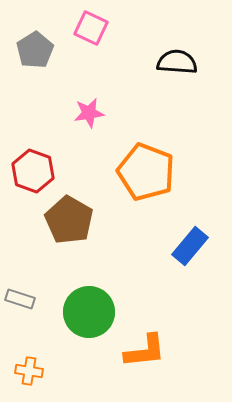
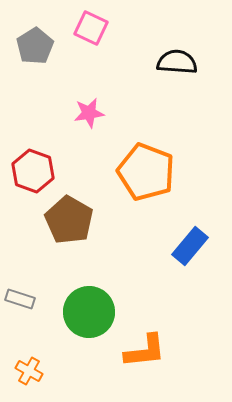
gray pentagon: moved 4 px up
orange cross: rotated 20 degrees clockwise
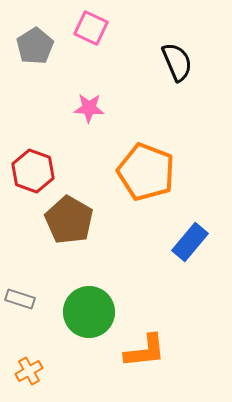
black semicircle: rotated 63 degrees clockwise
pink star: moved 5 px up; rotated 12 degrees clockwise
blue rectangle: moved 4 px up
orange cross: rotated 32 degrees clockwise
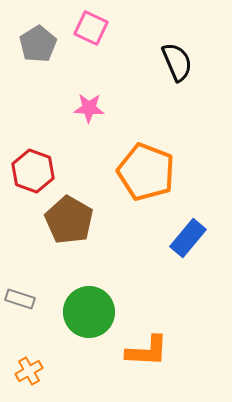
gray pentagon: moved 3 px right, 2 px up
blue rectangle: moved 2 px left, 4 px up
orange L-shape: moved 2 px right; rotated 9 degrees clockwise
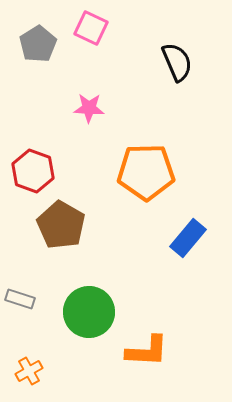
orange pentagon: rotated 22 degrees counterclockwise
brown pentagon: moved 8 px left, 5 px down
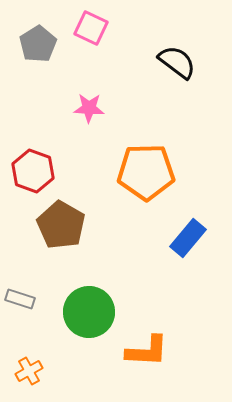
black semicircle: rotated 30 degrees counterclockwise
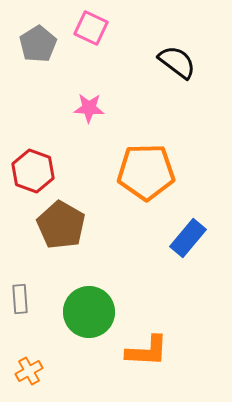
gray rectangle: rotated 68 degrees clockwise
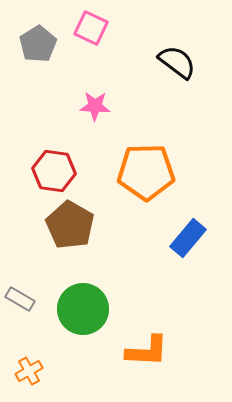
pink star: moved 6 px right, 2 px up
red hexagon: moved 21 px right; rotated 12 degrees counterclockwise
brown pentagon: moved 9 px right
gray rectangle: rotated 56 degrees counterclockwise
green circle: moved 6 px left, 3 px up
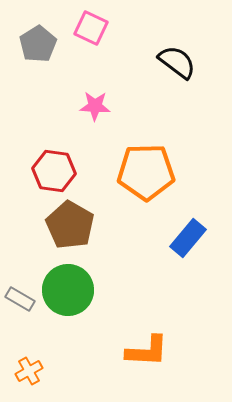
green circle: moved 15 px left, 19 px up
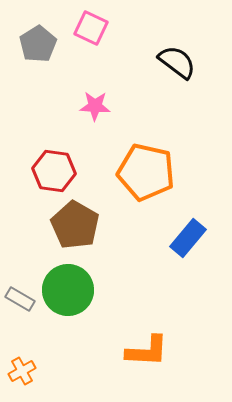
orange pentagon: rotated 14 degrees clockwise
brown pentagon: moved 5 px right
orange cross: moved 7 px left
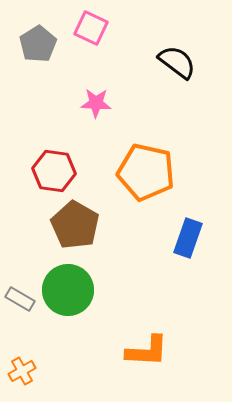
pink star: moved 1 px right, 3 px up
blue rectangle: rotated 21 degrees counterclockwise
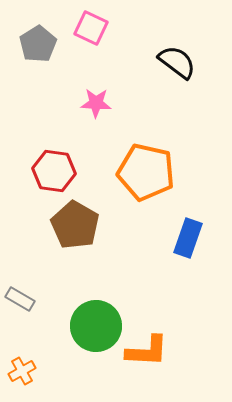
green circle: moved 28 px right, 36 px down
